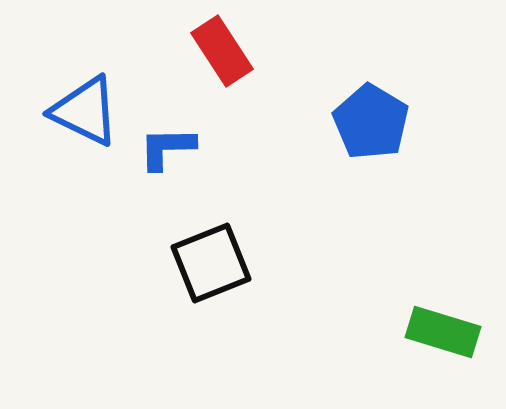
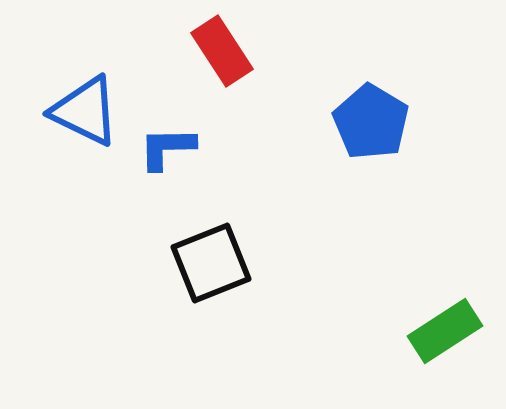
green rectangle: moved 2 px right, 1 px up; rotated 50 degrees counterclockwise
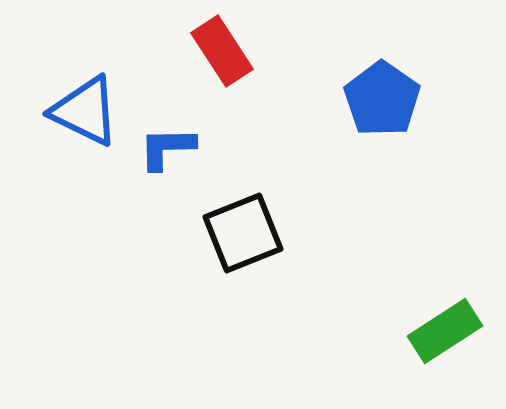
blue pentagon: moved 11 px right, 23 px up; rotated 4 degrees clockwise
black square: moved 32 px right, 30 px up
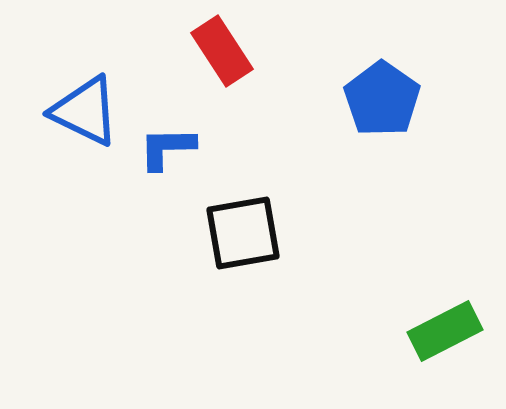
black square: rotated 12 degrees clockwise
green rectangle: rotated 6 degrees clockwise
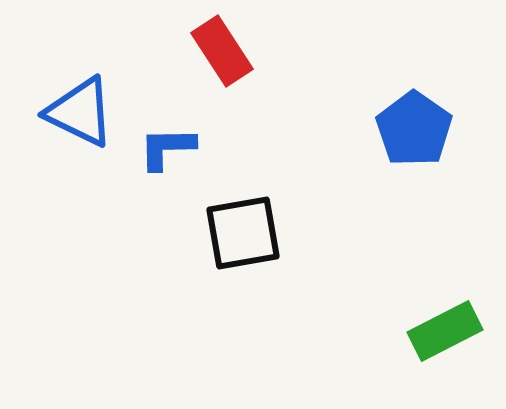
blue pentagon: moved 32 px right, 30 px down
blue triangle: moved 5 px left, 1 px down
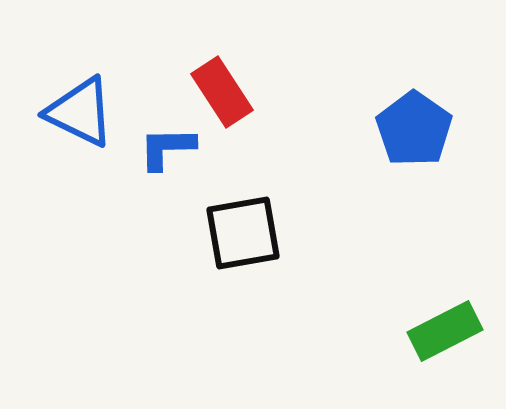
red rectangle: moved 41 px down
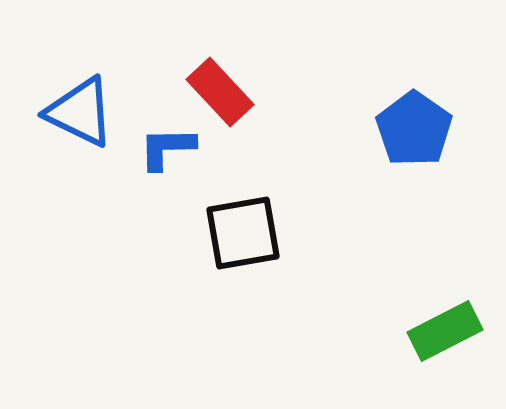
red rectangle: moved 2 px left; rotated 10 degrees counterclockwise
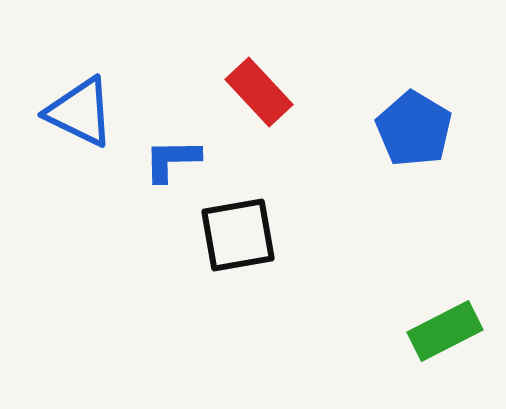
red rectangle: moved 39 px right
blue pentagon: rotated 4 degrees counterclockwise
blue L-shape: moved 5 px right, 12 px down
black square: moved 5 px left, 2 px down
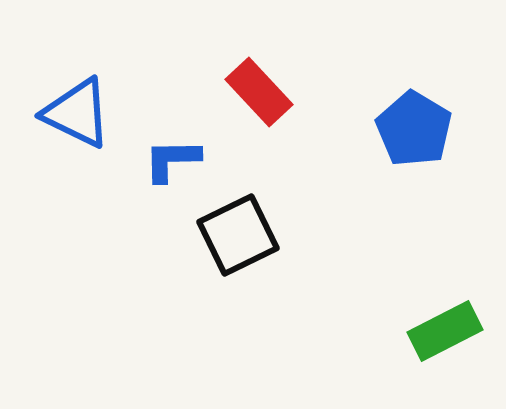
blue triangle: moved 3 px left, 1 px down
black square: rotated 16 degrees counterclockwise
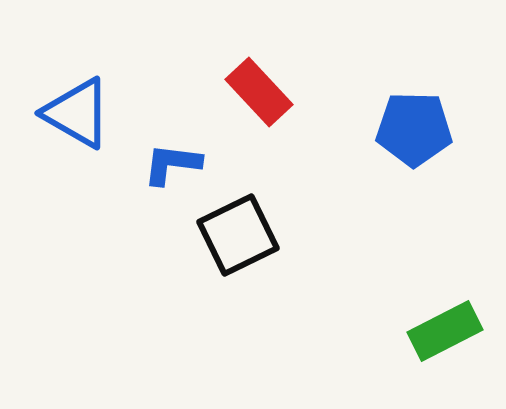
blue triangle: rotated 4 degrees clockwise
blue pentagon: rotated 30 degrees counterclockwise
blue L-shape: moved 4 px down; rotated 8 degrees clockwise
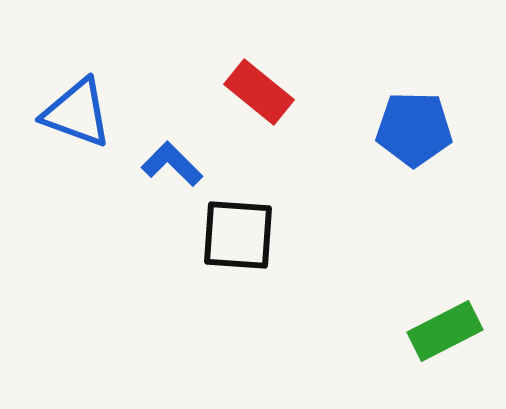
red rectangle: rotated 8 degrees counterclockwise
blue triangle: rotated 10 degrees counterclockwise
blue L-shape: rotated 38 degrees clockwise
black square: rotated 30 degrees clockwise
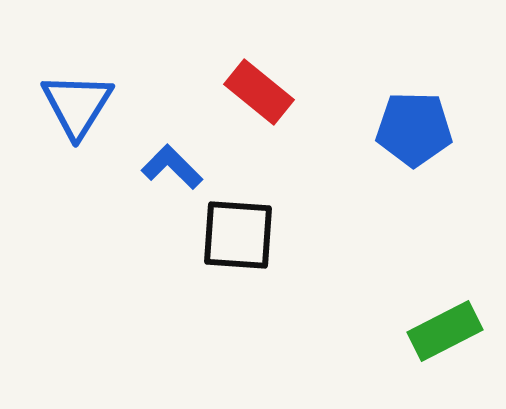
blue triangle: moved 8 px up; rotated 42 degrees clockwise
blue L-shape: moved 3 px down
